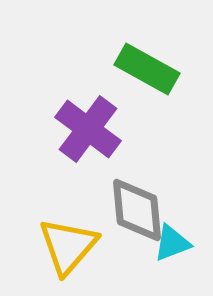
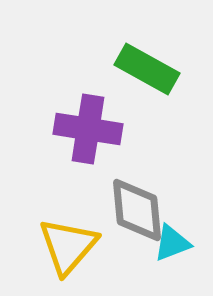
purple cross: rotated 28 degrees counterclockwise
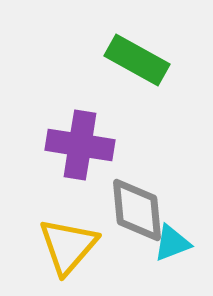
green rectangle: moved 10 px left, 9 px up
purple cross: moved 8 px left, 16 px down
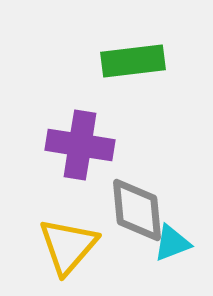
green rectangle: moved 4 px left, 1 px down; rotated 36 degrees counterclockwise
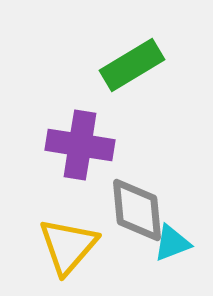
green rectangle: moved 1 px left, 4 px down; rotated 24 degrees counterclockwise
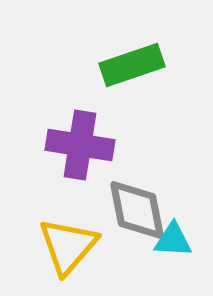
green rectangle: rotated 12 degrees clockwise
gray diamond: rotated 6 degrees counterclockwise
cyan triangle: moved 1 px right, 3 px up; rotated 24 degrees clockwise
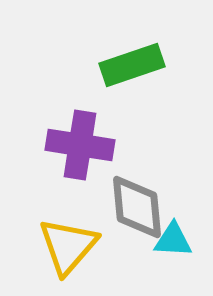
gray diamond: moved 3 px up; rotated 6 degrees clockwise
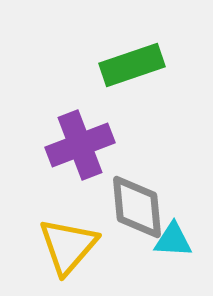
purple cross: rotated 30 degrees counterclockwise
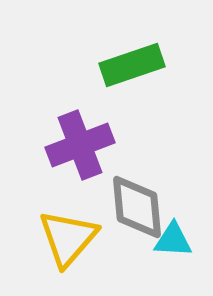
yellow triangle: moved 8 px up
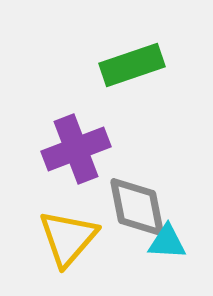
purple cross: moved 4 px left, 4 px down
gray diamond: rotated 6 degrees counterclockwise
cyan triangle: moved 6 px left, 2 px down
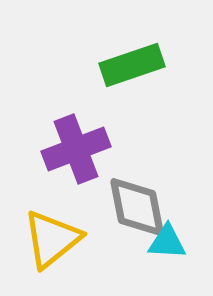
yellow triangle: moved 16 px left, 1 px down; rotated 10 degrees clockwise
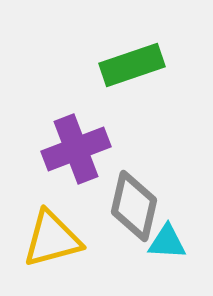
gray diamond: moved 3 px left, 1 px up; rotated 24 degrees clockwise
yellow triangle: rotated 24 degrees clockwise
